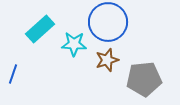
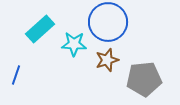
blue line: moved 3 px right, 1 px down
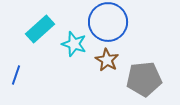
cyan star: rotated 15 degrees clockwise
brown star: rotated 25 degrees counterclockwise
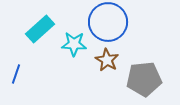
cyan star: rotated 15 degrees counterclockwise
blue line: moved 1 px up
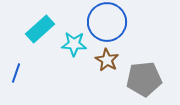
blue circle: moved 1 px left
blue line: moved 1 px up
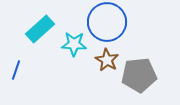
blue line: moved 3 px up
gray pentagon: moved 5 px left, 4 px up
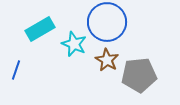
cyan rectangle: rotated 12 degrees clockwise
cyan star: rotated 20 degrees clockwise
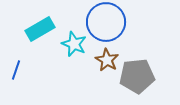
blue circle: moved 1 px left
gray pentagon: moved 2 px left, 1 px down
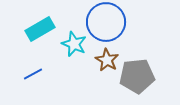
blue line: moved 17 px right, 4 px down; rotated 42 degrees clockwise
